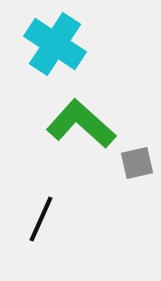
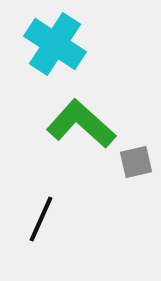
gray square: moved 1 px left, 1 px up
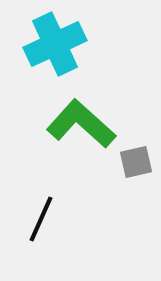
cyan cross: rotated 32 degrees clockwise
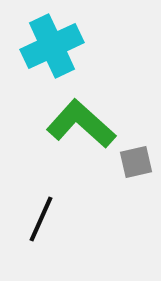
cyan cross: moved 3 px left, 2 px down
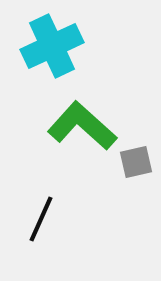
green L-shape: moved 1 px right, 2 px down
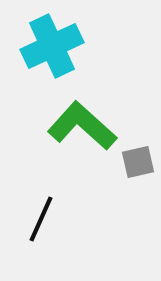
gray square: moved 2 px right
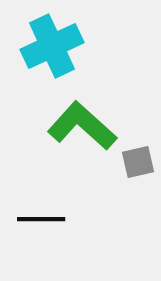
black line: rotated 66 degrees clockwise
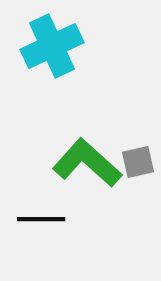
green L-shape: moved 5 px right, 37 px down
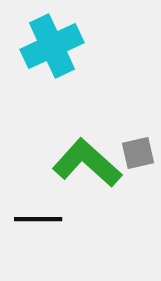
gray square: moved 9 px up
black line: moved 3 px left
